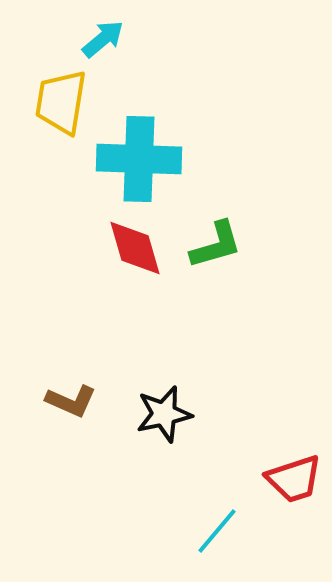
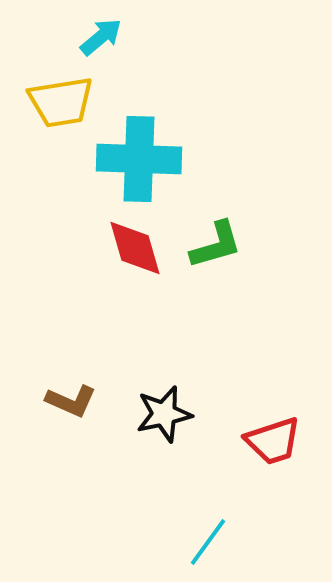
cyan arrow: moved 2 px left, 2 px up
yellow trapezoid: rotated 108 degrees counterclockwise
red trapezoid: moved 21 px left, 38 px up
cyan line: moved 9 px left, 11 px down; rotated 4 degrees counterclockwise
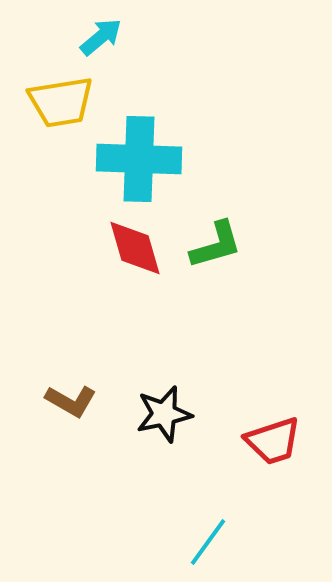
brown L-shape: rotated 6 degrees clockwise
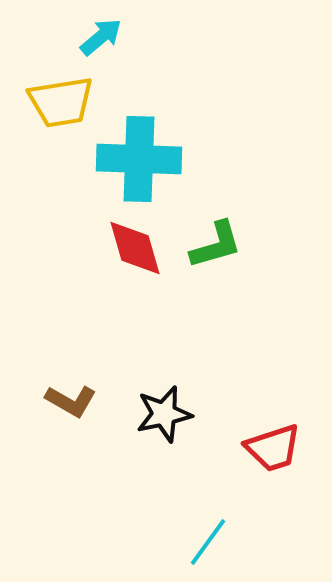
red trapezoid: moved 7 px down
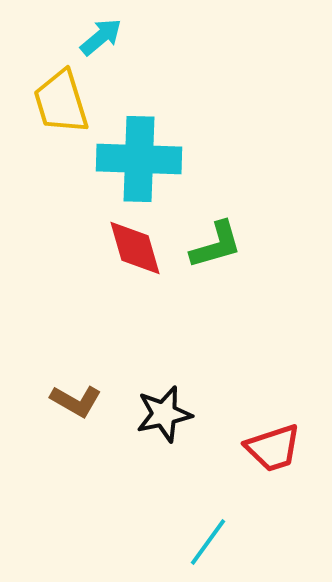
yellow trapezoid: rotated 82 degrees clockwise
brown L-shape: moved 5 px right
